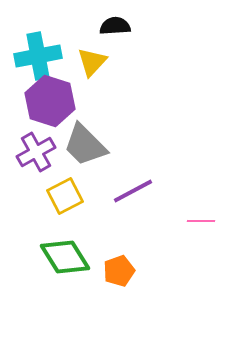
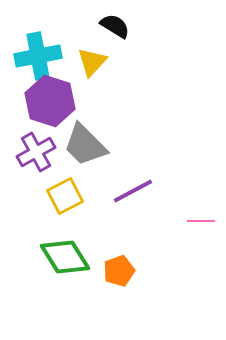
black semicircle: rotated 36 degrees clockwise
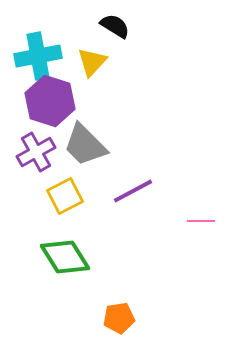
orange pentagon: moved 47 px down; rotated 12 degrees clockwise
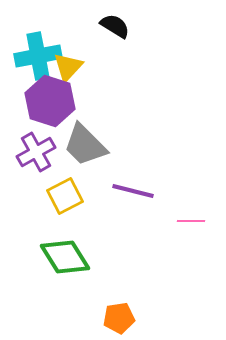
yellow triangle: moved 24 px left, 5 px down
purple line: rotated 42 degrees clockwise
pink line: moved 10 px left
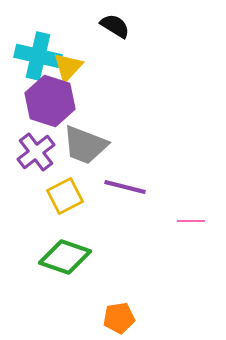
cyan cross: rotated 24 degrees clockwise
gray trapezoid: rotated 24 degrees counterclockwise
purple cross: rotated 9 degrees counterclockwise
purple line: moved 8 px left, 4 px up
green diamond: rotated 39 degrees counterclockwise
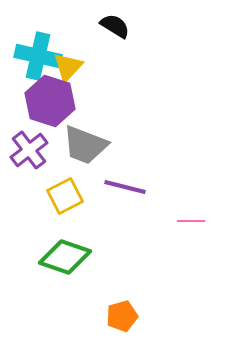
purple cross: moved 7 px left, 2 px up
orange pentagon: moved 3 px right, 2 px up; rotated 8 degrees counterclockwise
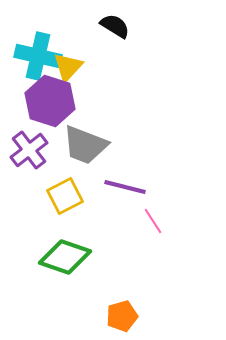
pink line: moved 38 px left; rotated 56 degrees clockwise
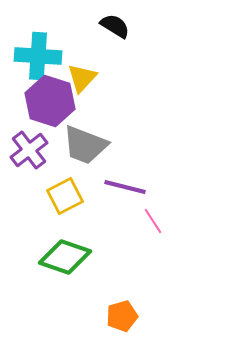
cyan cross: rotated 9 degrees counterclockwise
yellow triangle: moved 14 px right, 11 px down
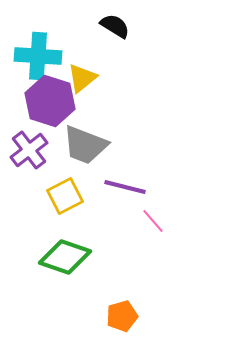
yellow triangle: rotated 8 degrees clockwise
pink line: rotated 8 degrees counterclockwise
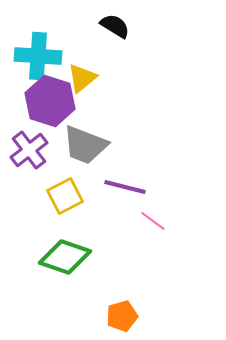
pink line: rotated 12 degrees counterclockwise
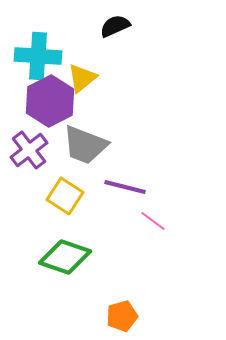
black semicircle: rotated 56 degrees counterclockwise
purple hexagon: rotated 15 degrees clockwise
yellow square: rotated 30 degrees counterclockwise
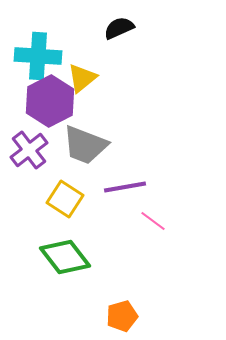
black semicircle: moved 4 px right, 2 px down
purple line: rotated 24 degrees counterclockwise
yellow square: moved 3 px down
green diamond: rotated 33 degrees clockwise
